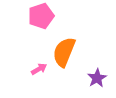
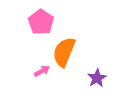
pink pentagon: moved 6 px down; rotated 20 degrees counterclockwise
pink arrow: moved 3 px right, 2 px down
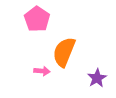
pink pentagon: moved 4 px left, 3 px up
pink arrow: rotated 35 degrees clockwise
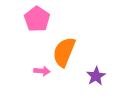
purple star: moved 1 px left, 2 px up
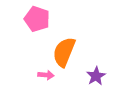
pink pentagon: rotated 15 degrees counterclockwise
pink arrow: moved 4 px right, 4 px down
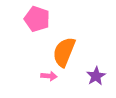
pink arrow: moved 3 px right, 1 px down
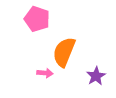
pink arrow: moved 4 px left, 3 px up
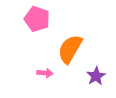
orange semicircle: moved 6 px right, 3 px up; rotated 8 degrees clockwise
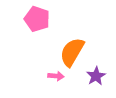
orange semicircle: moved 2 px right, 3 px down
pink arrow: moved 11 px right, 3 px down
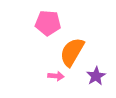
pink pentagon: moved 11 px right, 4 px down; rotated 15 degrees counterclockwise
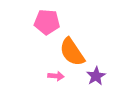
pink pentagon: moved 1 px left, 1 px up
orange semicircle: rotated 64 degrees counterclockwise
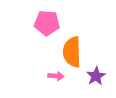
pink pentagon: moved 1 px down
orange semicircle: rotated 32 degrees clockwise
